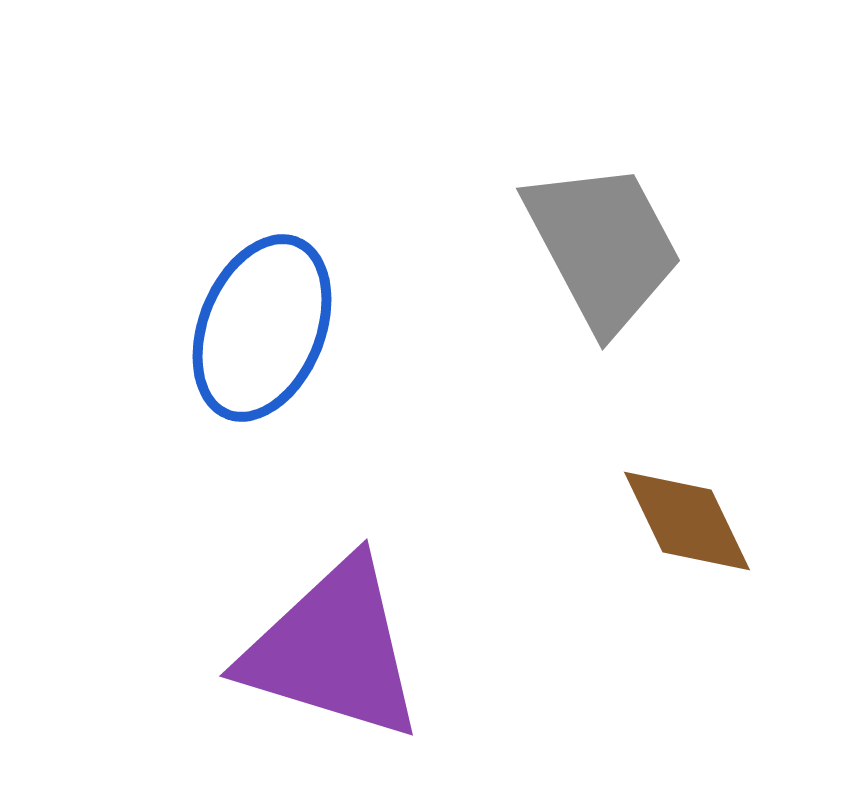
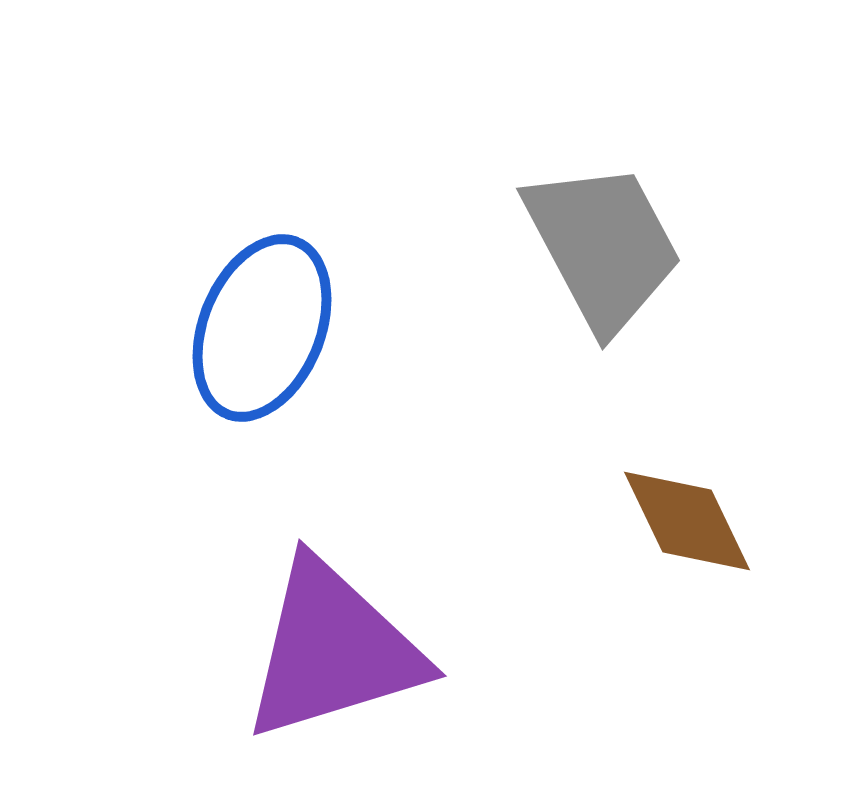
purple triangle: rotated 34 degrees counterclockwise
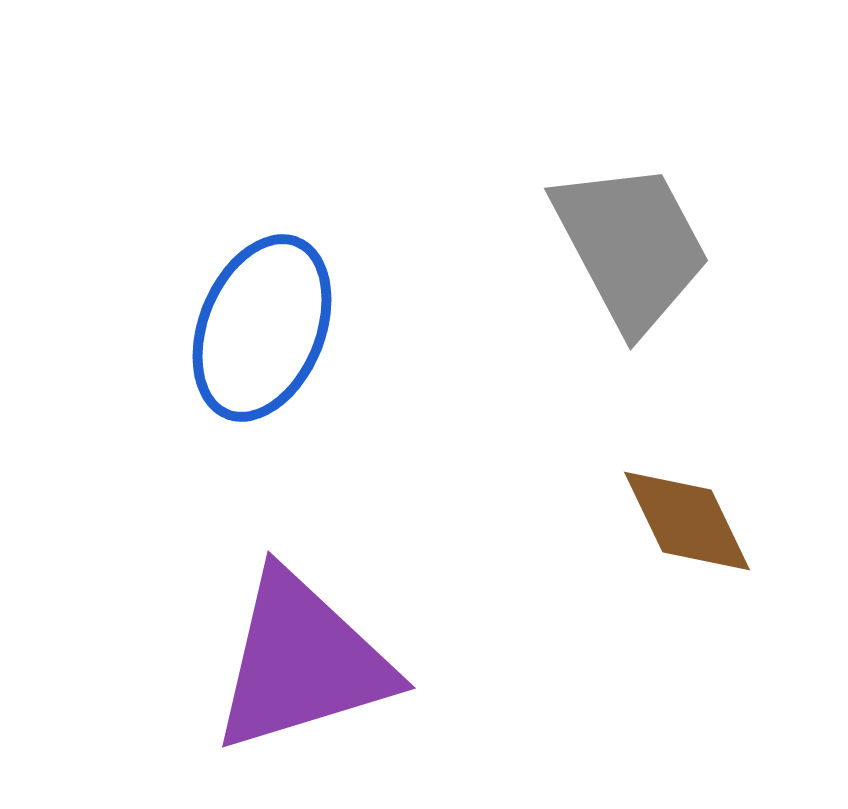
gray trapezoid: moved 28 px right
purple triangle: moved 31 px left, 12 px down
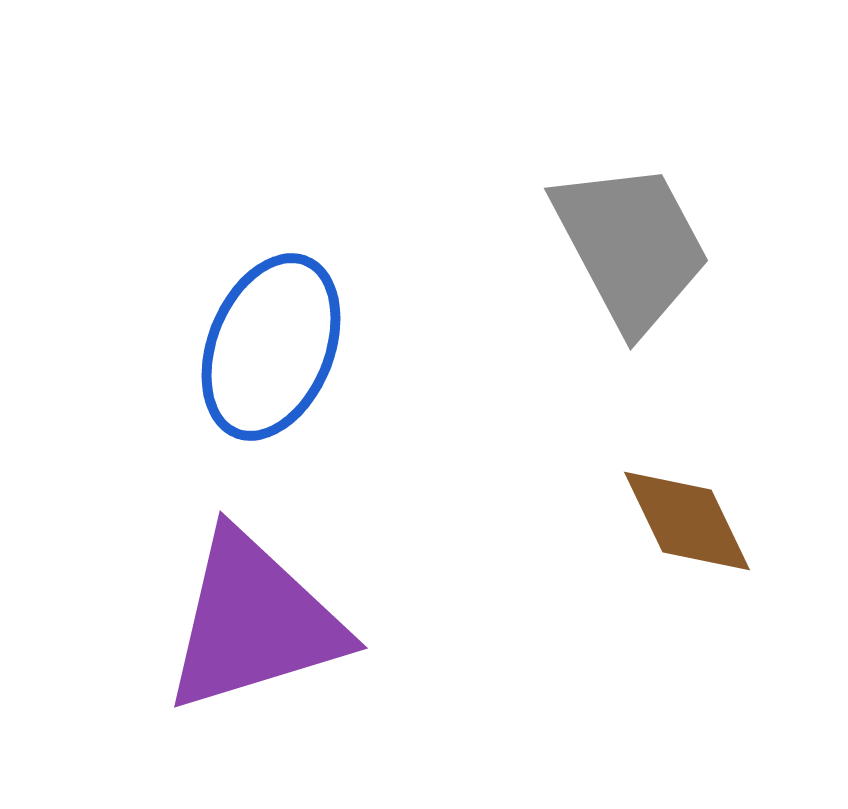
blue ellipse: moved 9 px right, 19 px down
purple triangle: moved 48 px left, 40 px up
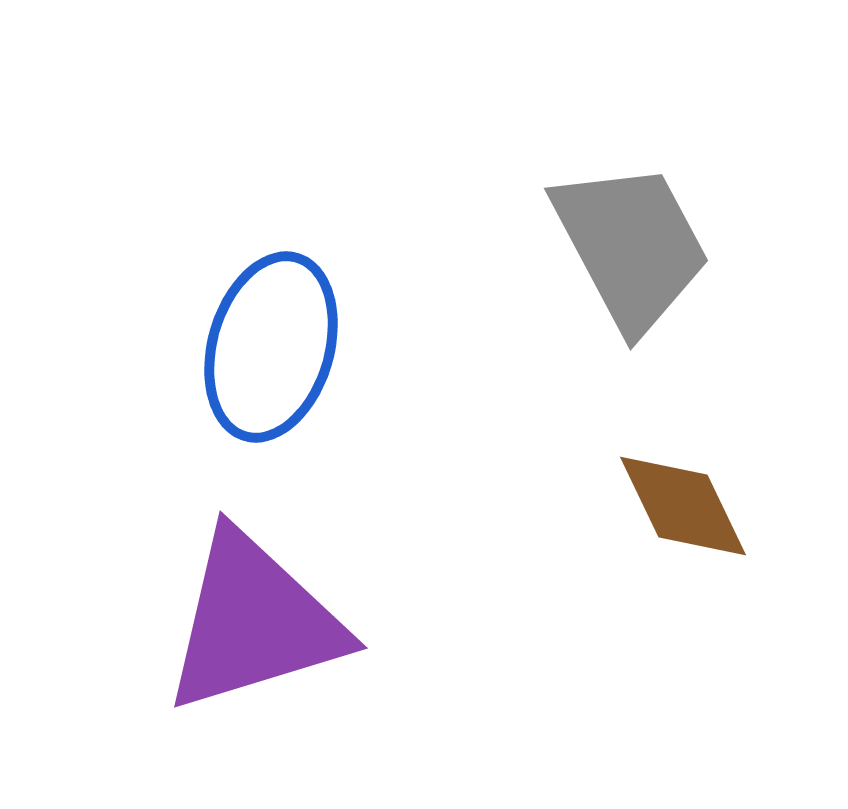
blue ellipse: rotated 6 degrees counterclockwise
brown diamond: moved 4 px left, 15 px up
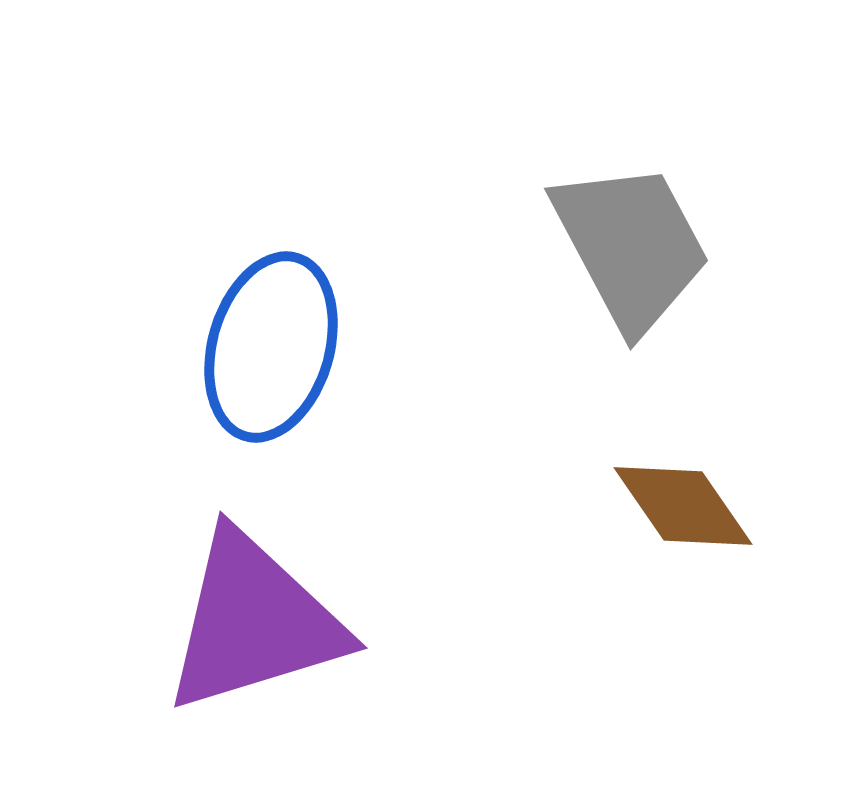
brown diamond: rotated 9 degrees counterclockwise
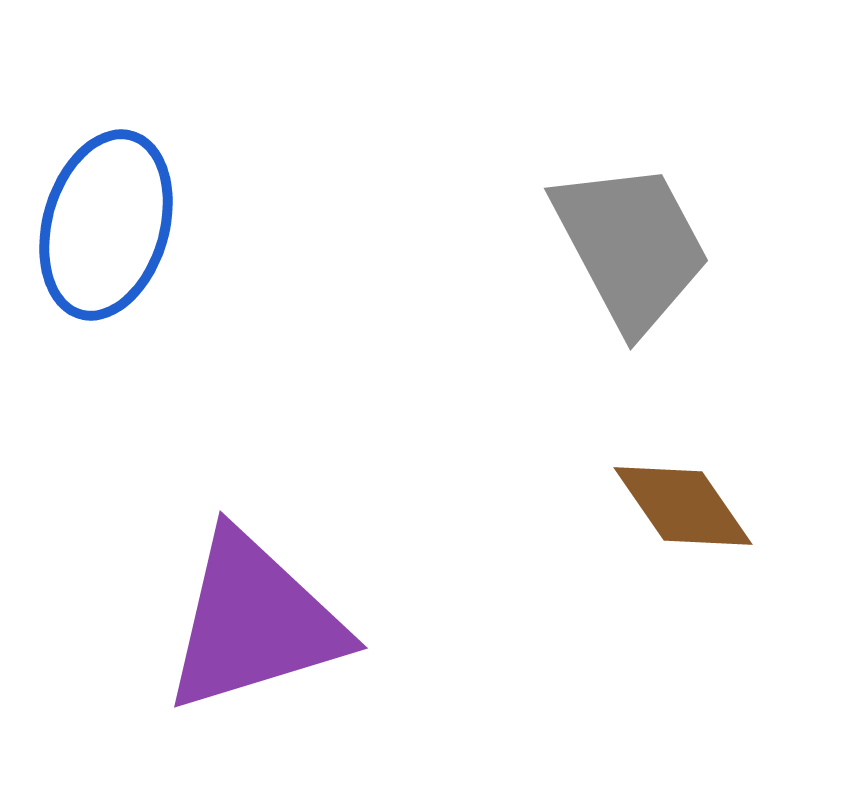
blue ellipse: moved 165 px left, 122 px up
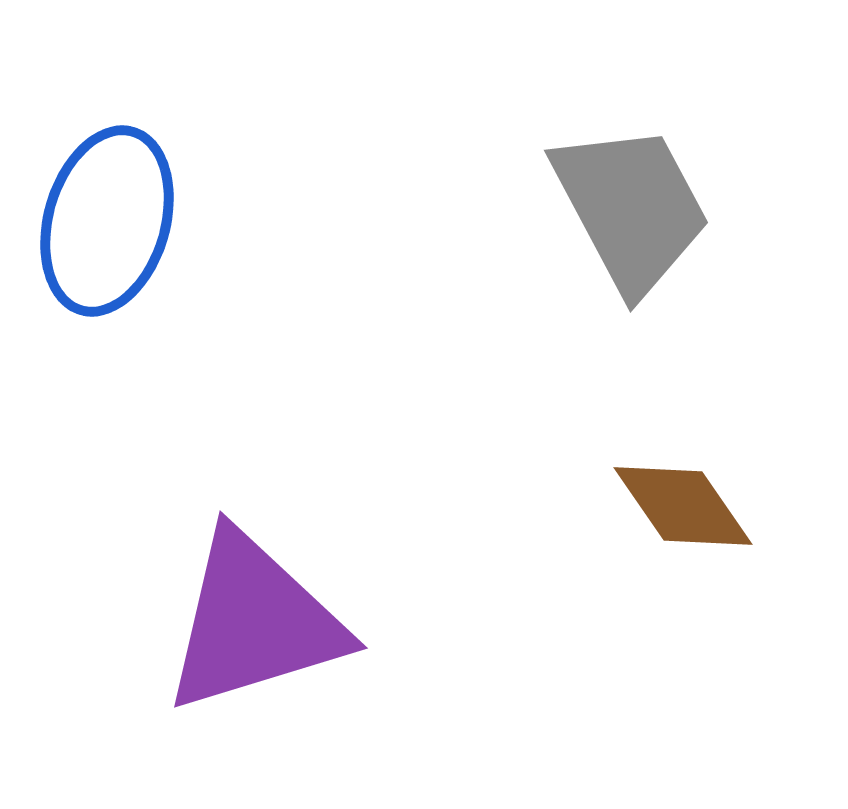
blue ellipse: moved 1 px right, 4 px up
gray trapezoid: moved 38 px up
